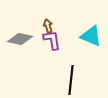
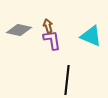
gray diamond: moved 1 px left, 9 px up
black line: moved 4 px left
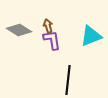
gray diamond: rotated 20 degrees clockwise
cyan triangle: rotated 45 degrees counterclockwise
black line: moved 1 px right
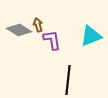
brown arrow: moved 10 px left, 1 px up
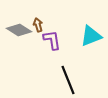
black line: rotated 28 degrees counterclockwise
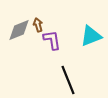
gray diamond: rotated 55 degrees counterclockwise
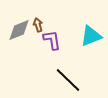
black line: rotated 24 degrees counterclockwise
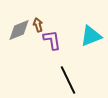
black line: rotated 20 degrees clockwise
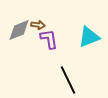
brown arrow: rotated 112 degrees clockwise
cyan triangle: moved 2 px left, 1 px down
purple L-shape: moved 3 px left, 1 px up
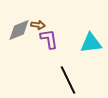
cyan triangle: moved 2 px right, 6 px down; rotated 15 degrees clockwise
